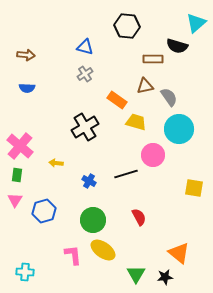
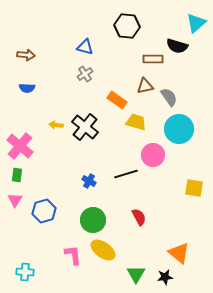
black cross: rotated 20 degrees counterclockwise
yellow arrow: moved 38 px up
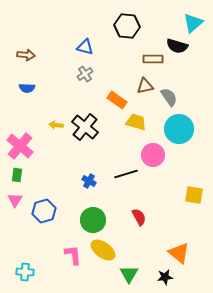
cyan triangle: moved 3 px left
yellow square: moved 7 px down
green triangle: moved 7 px left
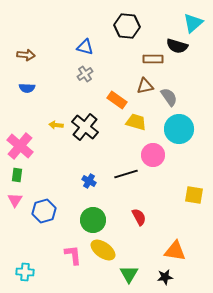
orange triangle: moved 4 px left, 2 px up; rotated 30 degrees counterclockwise
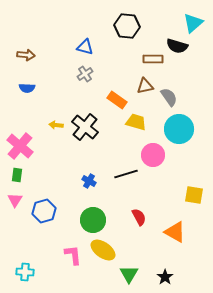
orange triangle: moved 19 px up; rotated 20 degrees clockwise
black star: rotated 28 degrees counterclockwise
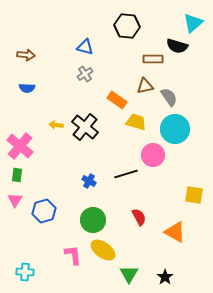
cyan circle: moved 4 px left
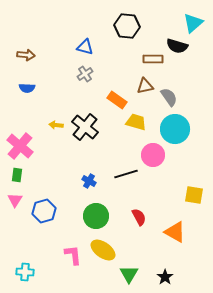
green circle: moved 3 px right, 4 px up
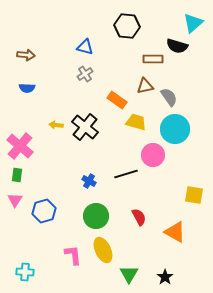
yellow ellipse: rotated 30 degrees clockwise
